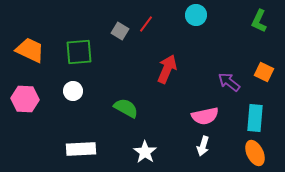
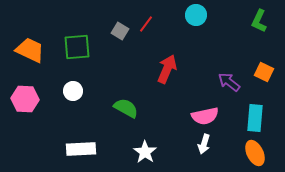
green square: moved 2 px left, 5 px up
white arrow: moved 1 px right, 2 px up
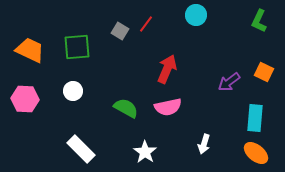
purple arrow: rotated 75 degrees counterclockwise
pink semicircle: moved 37 px left, 9 px up
white rectangle: rotated 48 degrees clockwise
orange ellipse: moved 1 px right; rotated 25 degrees counterclockwise
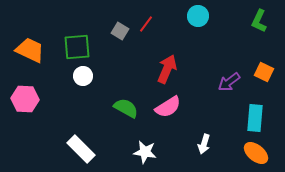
cyan circle: moved 2 px right, 1 px down
white circle: moved 10 px right, 15 px up
pink semicircle: rotated 20 degrees counterclockwise
white star: rotated 25 degrees counterclockwise
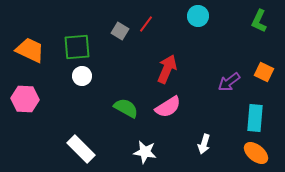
white circle: moved 1 px left
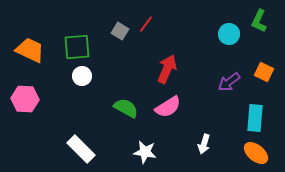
cyan circle: moved 31 px right, 18 px down
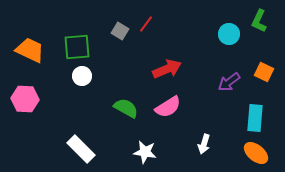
red arrow: rotated 44 degrees clockwise
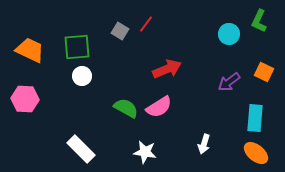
pink semicircle: moved 9 px left
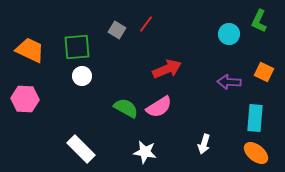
gray square: moved 3 px left, 1 px up
purple arrow: rotated 40 degrees clockwise
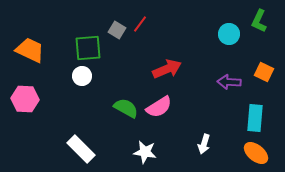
red line: moved 6 px left
green square: moved 11 px right, 1 px down
